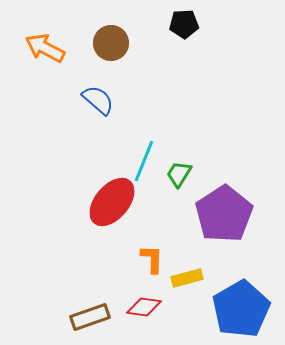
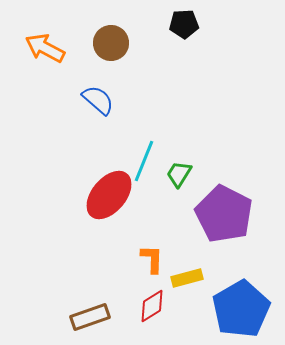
red ellipse: moved 3 px left, 7 px up
purple pentagon: rotated 12 degrees counterclockwise
red diamond: moved 8 px right, 1 px up; rotated 40 degrees counterclockwise
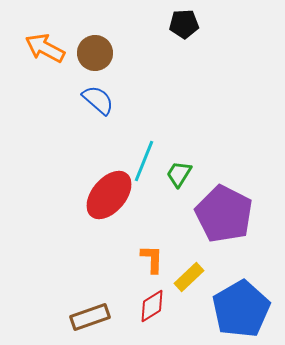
brown circle: moved 16 px left, 10 px down
yellow rectangle: moved 2 px right, 1 px up; rotated 28 degrees counterclockwise
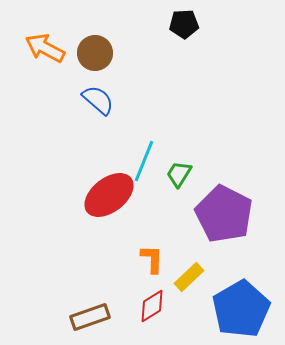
red ellipse: rotated 12 degrees clockwise
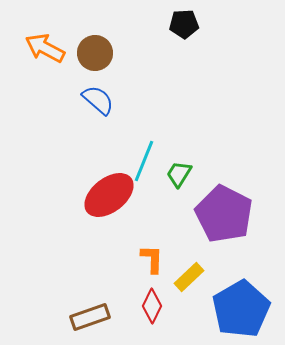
red diamond: rotated 32 degrees counterclockwise
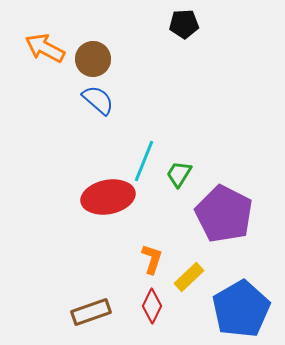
brown circle: moved 2 px left, 6 px down
red ellipse: moved 1 px left, 2 px down; rotated 27 degrees clockwise
orange L-shape: rotated 16 degrees clockwise
brown rectangle: moved 1 px right, 5 px up
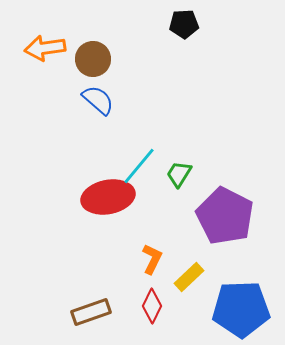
orange arrow: rotated 36 degrees counterclockwise
cyan line: moved 5 px left, 5 px down; rotated 18 degrees clockwise
purple pentagon: moved 1 px right, 2 px down
orange L-shape: rotated 8 degrees clockwise
blue pentagon: rotated 28 degrees clockwise
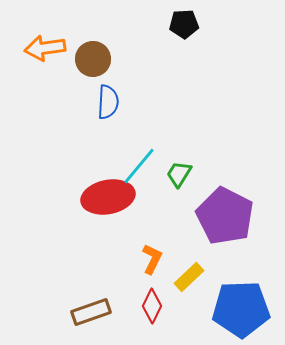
blue semicircle: moved 10 px right, 2 px down; rotated 52 degrees clockwise
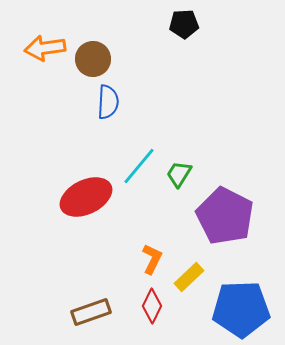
red ellipse: moved 22 px left; rotated 15 degrees counterclockwise
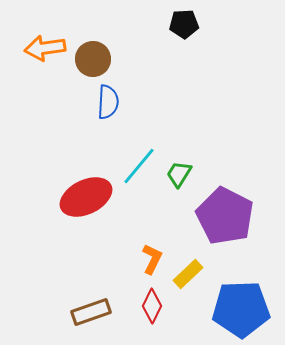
yellow rectangle: moved 1 px left, 3 px up
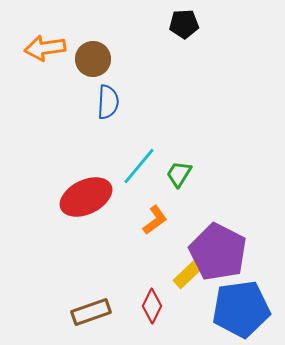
purple pentagon: moved 7 px left, 36 px down
orange L-shape: moved 3 px right, 39 px up; rotated 28 degrees clockwise
blue pentagon: rotated 6 degrees counterclockwise
